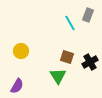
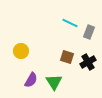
gray rectangle: moved 1 px right, 17 px down
cyan line: rotated 35 degrees counterclockwise
black cross: moved 2 px left
green triangle: moved 4 px left, 6 px down
purple semicircle: moved 14 px right, 6 px up
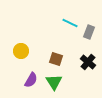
brown square: moved 11 px left, 2 px down
black cross: rotated 21 degrees counterclockwise
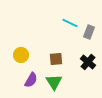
yellow circle: moved 4 px down
brown square: rotated 24 degrees counterclockwise
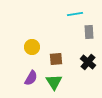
cyan line: moved 5 px right, 9 px up; rotated 35 degrees counterclockwise
gray rectangle: rotated 24 degrees counterclockwise
yellow circle: moved 11 px right, 8 px up
purple semicircle: moved 2 px up
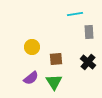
purple semicircle: rotated 21 degrees clockwise
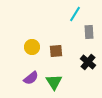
cyan line: rotated 49 degrees counterclockwise
brown square: moved 8 px up
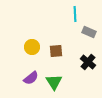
cyan line: rotated 35 degrees counterclockwise
gray rectangle: rotated 64 degrees counterclockwise
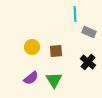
green triangle: moved 2 px up
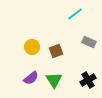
cyan line: rotated 56 degrees clockwise
gray rectangle: moved 10 px down
brown square: rotated 16 degrees counterclockwise
black cross: moved 18 px down; rotated 21 degrees clockwise
